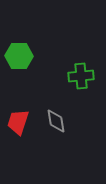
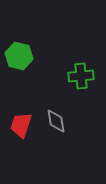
green hexagon: rotated 12 degrees clockwise
red trapezoid: moved 3 px right, 3 px down
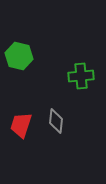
gray diamond: rotated 15 degrees clockwise
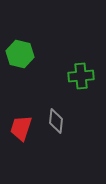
green hexagon: moved 1 px right, 2 px up
red trapezoid: moved 3 px down
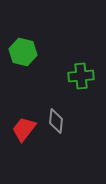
green hexagon: moved 3 px right, 2 px up
red trapezoid: moved 3 px right, 1 px down; rotated 20 degrees clockwise
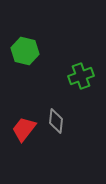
green hexagon: moved 2 px right, 1 px up
green cross: rotated 15 degrees counterclockwise
